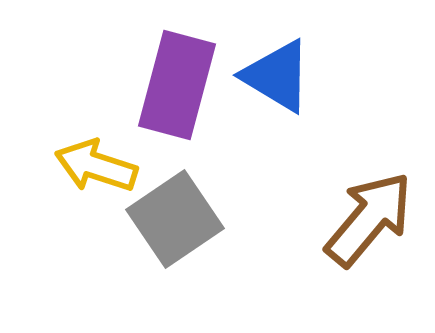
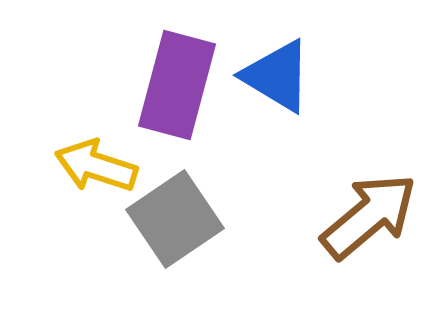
brown arrow: moved 3 px up; rotated 10 degrees clockwise
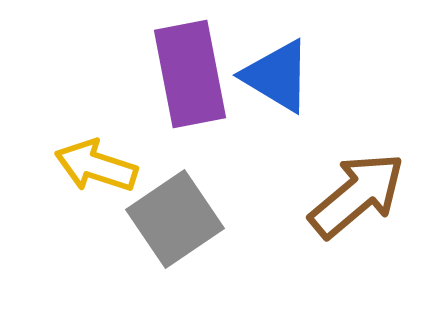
purple rectangle: moved 13 px right, 11 px up; rotated 26 degrees counterclockwise
brown arrow: moved 12 px left, 21 px up
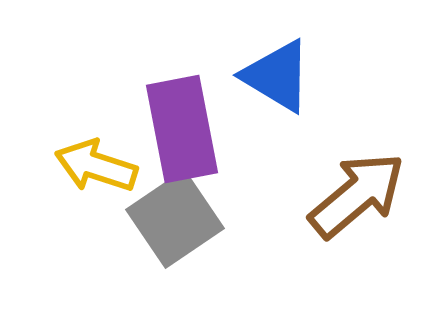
purple rectangle: moved 8 px left, 55 px down
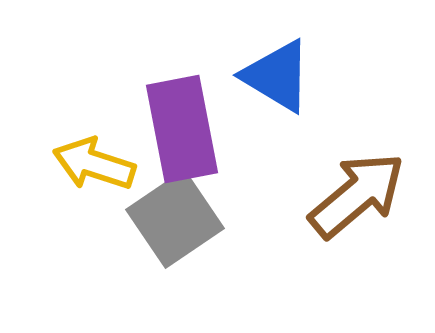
yellow arrow: moved 2 px left, 2 px up
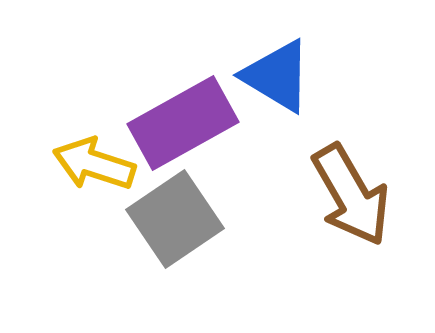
purple rectangle: moved 1 px right, 6 px up; rotated 72 degrees clockwise
brown arrow: moved 6 px left; rotated 100 degrees clockwise
